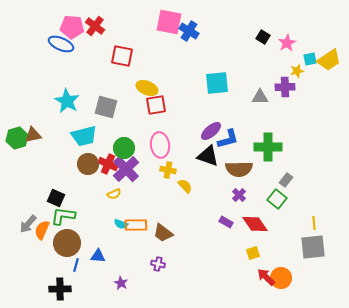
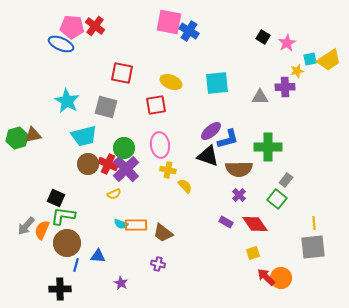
red square at (122, 56): moved 17 px down
yellow ellipse at (147, 88): moved 24 px right, 6 px up
gray arrow at (28, 224): moved 2 px left, 2 px down
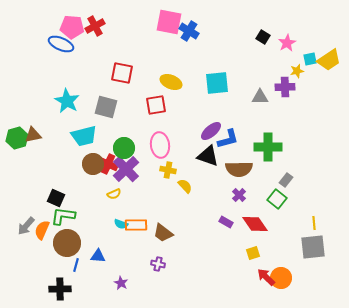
red cross at (95, 26): rotated 24 degrees clockwise
brown circle at (88, 164): moved 5 px right
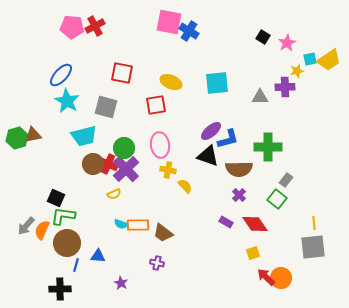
blue ellipse at (61, 44): moved 31 px down; rotated 70 degrees counterclockwise
orange rectangle at (136, 225): moved 2 px right
purple cross at (158, 264): moved 1 px left, 1 px up
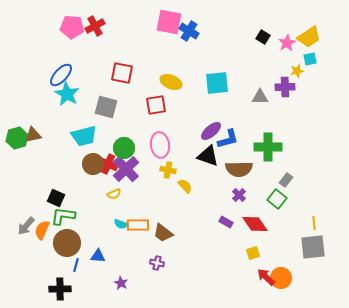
yellow trapezoid at (329, 60): moved 20 px left, 23 px up
cyan star at (67, 101): moved 7 px up
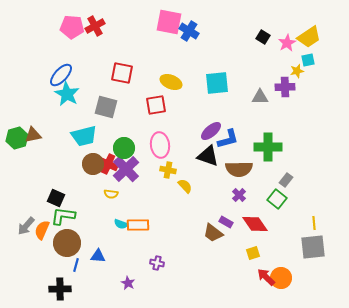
cyan square at (310, 59): moved 2 px left, 1 px down
yellow semicircle at (114, 194): moved 3 px left; rotated 32 degrees clockwise
brown trapezoid at (163, 233): moved 50 px right
purple star at (121, 283): moved 7 px right
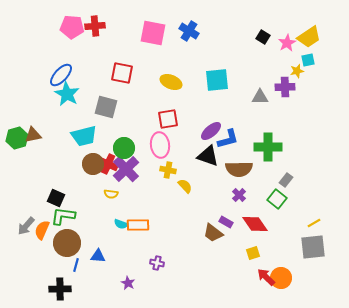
pink square at (169, 22): moved 16 px left, 11 px down
red cross at (95, 26): rotated 24 degrees clockwise
cyan square at (217, 83): moved 3 px up
red square at (156, 105): moved 12 px right, 14 px down
yellow line at (314, 223): rotated 64 degrees clockwise
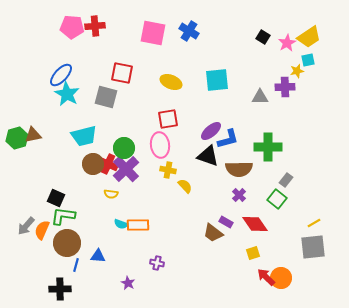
gray square at (106, 107): moved 10 px up
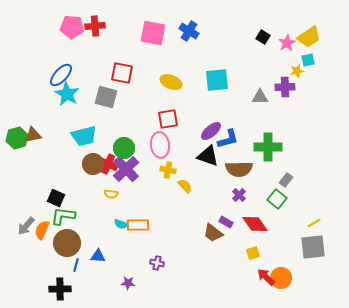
purple star at (128, 283): rotated 24 degrees counterclockwise
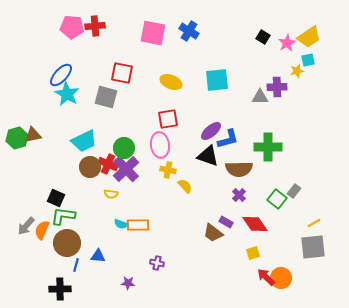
purple cross at (285, 87): moved 8 px left
cyan trapezoid at (84, 136): moved 5 px down; rotated 12 degrees counterclockwise
brown circle at (93, 164): moved 3 px left, 3 px down
gray rectangle at (286, 180): moved 8 px right, 11 px down
